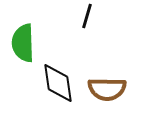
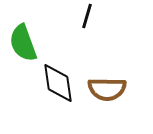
green semicircle: rotated 18 degrees counterclockwise
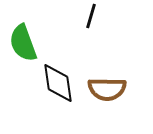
black line: moved 4 px right
